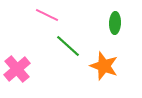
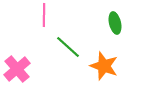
pink line: moved 3 px left; rotated 65 degrees clockwise
green ellipse: rotated 15 degrees counterclockwise
green line: moved 1 px down
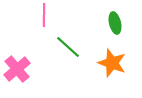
orange star: moved 8 px right, 3 px up
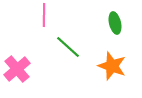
orange star: moved 3 px down
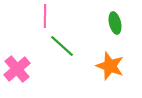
pink line: moved 1 px right, 1 px down
green line: moved 6 px left, 1 px up
orange star: moved 2 px left
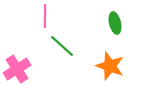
pink cross: rotated 8 degrees clockwise
